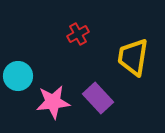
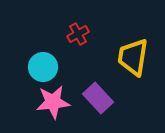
cyan circle: moved 25 px right, 9 px up
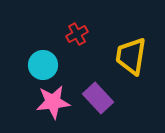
red cross: moved 1 px left
yellow trapezoid: moved 2 px left, 1 px up
cyan circle: moved 2 px up
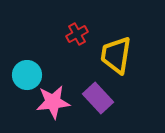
yellow trapezoid: moved 15 px left, 1 px up
cyan circle: moved 16 px left, 10 px down
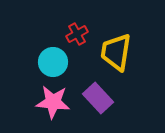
yellow trapezoid: moved 3 px up
cyan circle: moved 26 px right, 13 px up
pink star: rotated 12 degrees clockwise
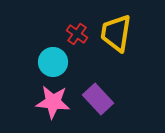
red cross: rotated 25 degrees counterclockwise
yellow trapezoid: moved 19 px up
purple rectangle: moved 1 px down
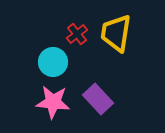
red cross: rotated 15 degrees clockwise
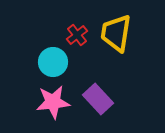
red cross: moved 1 px down
pink star: rotated 12 degrees counterclockwise
